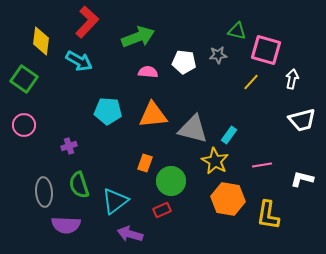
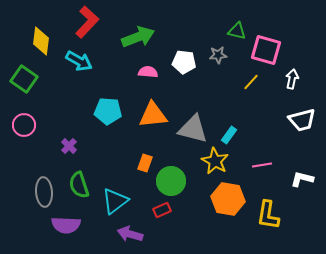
purple cross: rotated 28 degrees counterclockwise
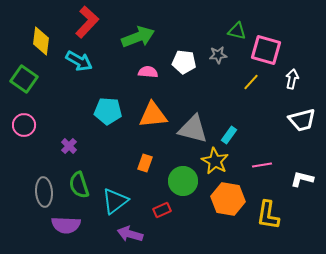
green circle: moved 12 px right
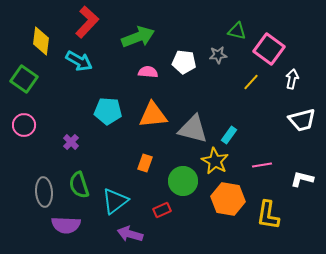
pink square: moved 3 px right, 1 px up; rotated 20 degrees clockwise
purple cross: moved 2 px right, 4 px up
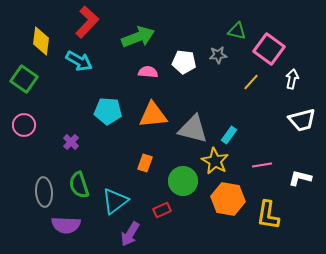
white L-shape: moved 2 px left, 1 px up
purple arrow: rotated 75 degrees counterclockwise
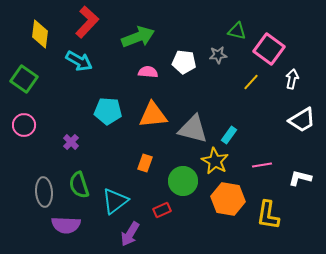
yellow diamond: moved 1 px left, 7 px up
white trapezoid: rotated 16 degrees counterclockwise
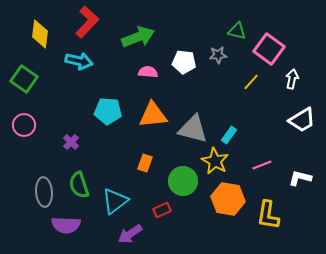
cyan arrow: rotated 16 degrees counterclockwise
pink line: rotated 12 degrees counterclockwise
purple arrow: rotated 25 degrees clockwise
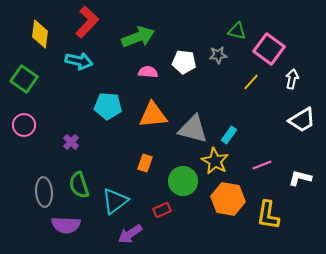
cyan pentagon: moved 5 px up
